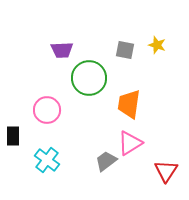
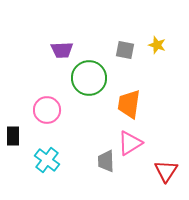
gray trapezoid: rotated 55 degrees counterclockwise
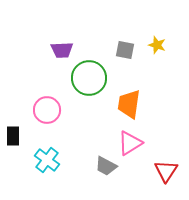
gray trapezoid: moved 5 px down; rotated 60 degrees counterclockwise
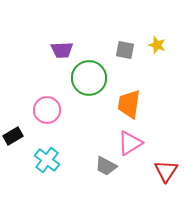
black rectangle: rotated 60 degrees clockwise
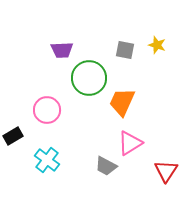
orange trapezoid: moved 7 px left, 2 px up; rotated 16 degrees clockwise
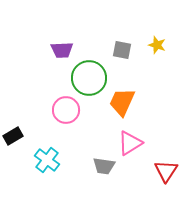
gray square: moved 3 px left
pink circle: moved 19 px right
gray trapezoid: moved 2 px left; rotated 20 degrees counterclockwise
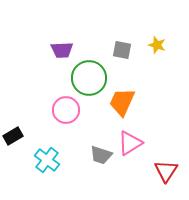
gray trapezoid: moved 3 px left, 11 px up; rotated 10 degrees clockwise
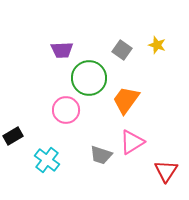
gray square: rotated 24 degrees clockwise
orange trapezoid: moved 4 px right, 2 px up; rotated 12 degrees clockwise
pink triangle: moved 2 px right, 1 px up
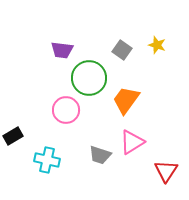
purple trapezoid: rotated 10 degrees clockwise
gray trapezoid: moved 1 px left
cyan cross: rotated 25 degrees counterclockwise
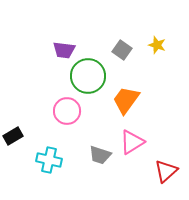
purple trapezoid: moved 2 px right
green circle: moved 1 px left, 2 px up
pink circle: moved 1 px right, 1 px down
cyan cross: moved 2 px right
red triangle: rotated 15 degrees clockwise
